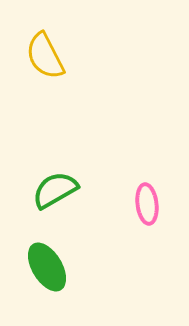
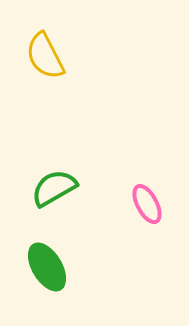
green semicircle: moved 1 px left, 2 px up
pink ellipse: rotated 21 degrees counterclockwise
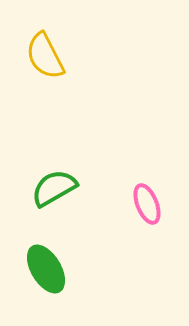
pink ellipse: rotated 6 degrees clockwise
green ellipse: moved 1 px left, 2 px down
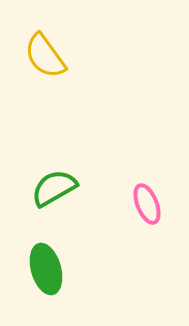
yellow semicircle: rotated 9 degrees counterclockwise
green ellipse: rotated 15 degrees clockwise
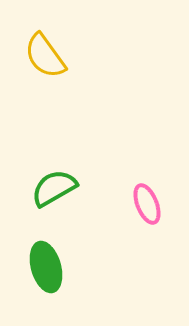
green ellipse: moved 2 px up
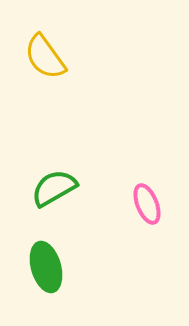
yellow semicircle: moved 1 px down
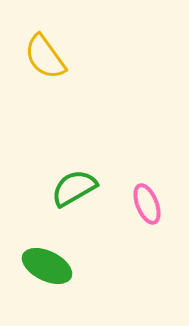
green semicircle: moved 20 px right
green ellipse: moved 1 px right, 1 px up; rotated 48 degrees counterclockwise
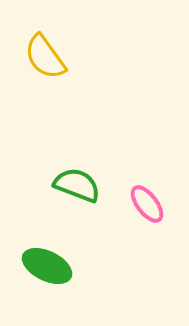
green semicircle: moved 3 px right, 3 px up; rotated 51 degrees clockwise
pink ellipse: rotated 15 degrees counterclockwise
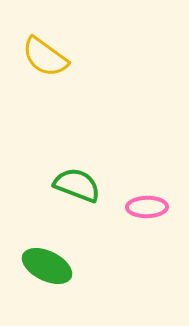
yellow semicircle: rotated 18 degrees counterclockwise
pink ellipse: moved 3 px down; rotated 54 degrees counterclockwise
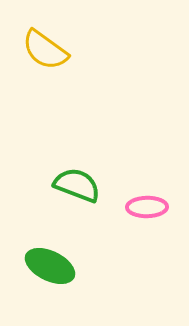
yellow semicircle: moved 7 px up
green ellipse: moved 3 px right
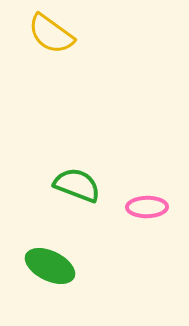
yellow semicircle: moved 6 px right, 16 px up
